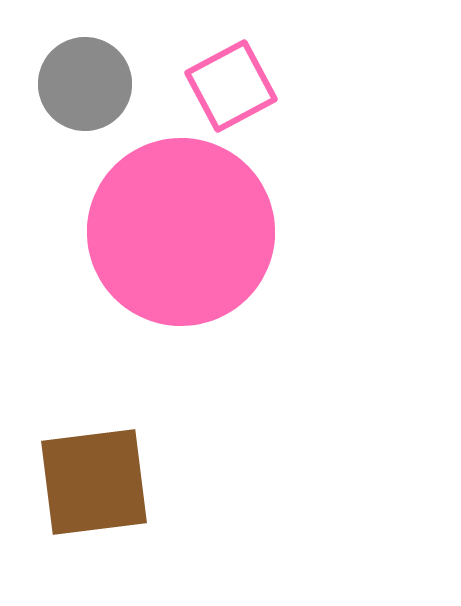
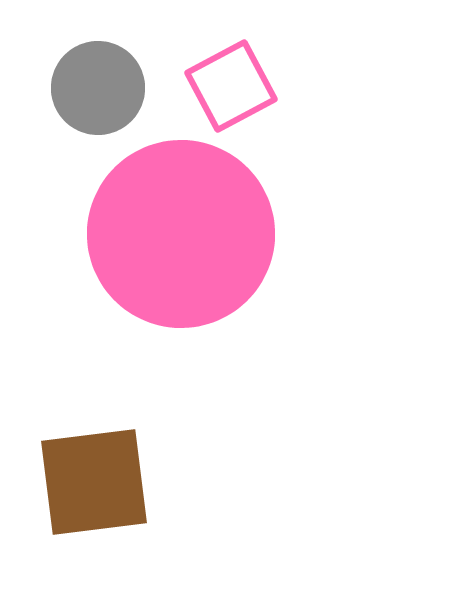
gray circle: moved 13 px right, 4 px down
pink circle: moved 2 px down
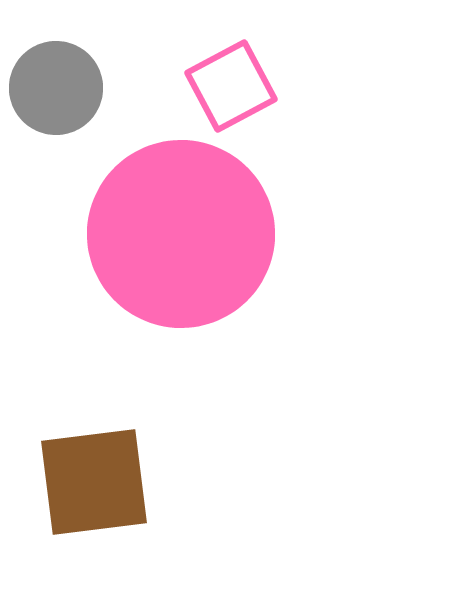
gray circle: moved 42 px left
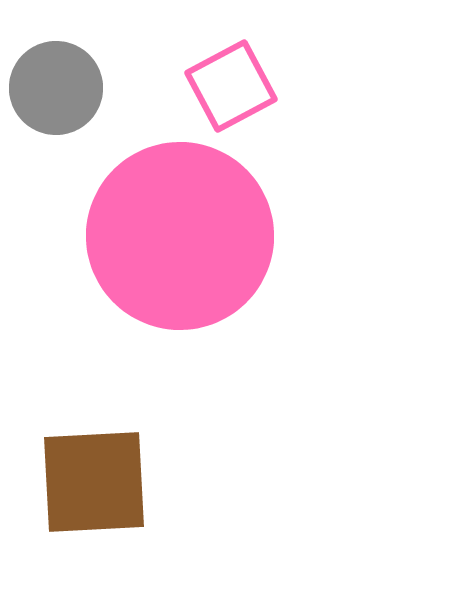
pink circle: moved 1 px left, 2 px down
brown square: rotated 4 degrees clockwise
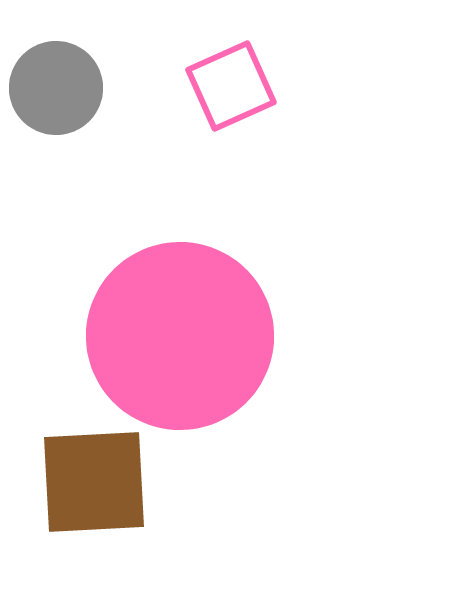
pink square: rotated 4 degrees clockwise
pink circle: moved 100 px down
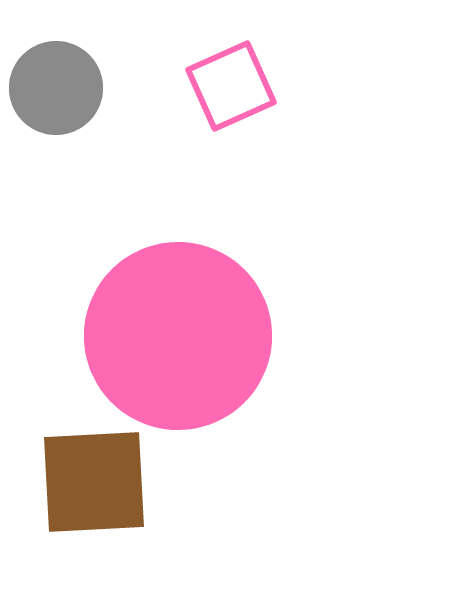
pink circle: moved 2 px left
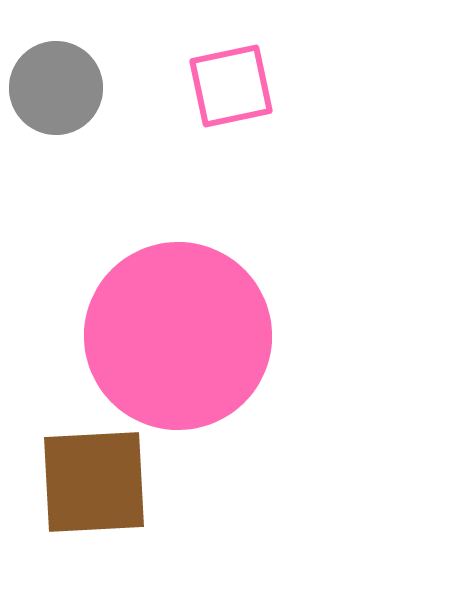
pink square: rotated 12 degrees clockwise
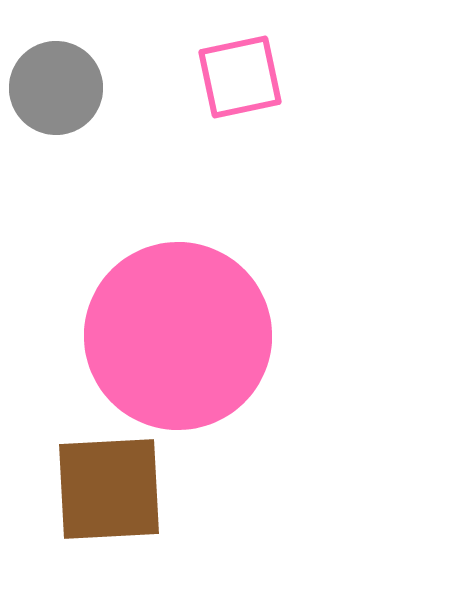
pink square: moved 9 px right, 9 px up
brown square: moved 15 px right, 7 px down
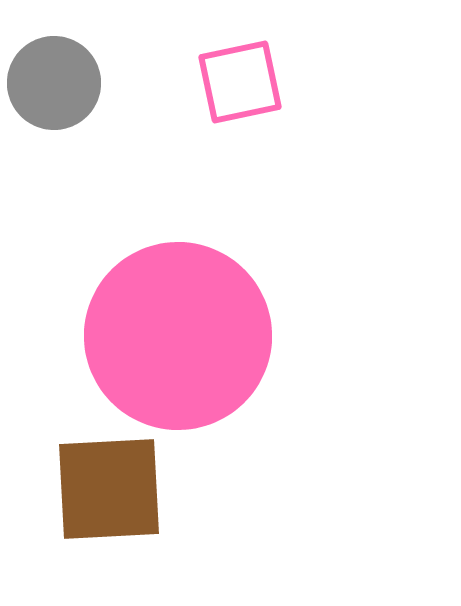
pink square: moved 5 px down
gray circle: moved 2 px left, 5 px up
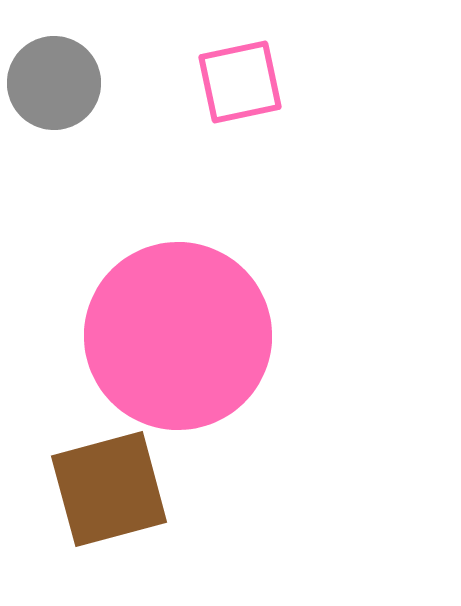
brown square: rotated 12 degrees counterclockwise
